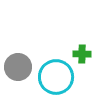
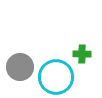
gray circle: moved 2 px right
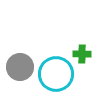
cyan circle: moved 3 px up
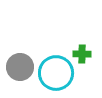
cyan circle: moved 1 px up
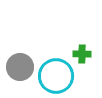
cyan circle: moved 3 px down
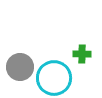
cyan circle: moved 2 px left, 2 px down
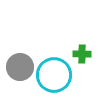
cyan circle: moved 3 px up
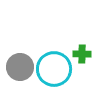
cyan circle: moved 6 px up
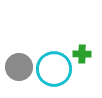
gray circle: moved 1 px left
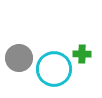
gray circle: moved 9 px up
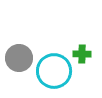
cyan circle: moved 2 px down
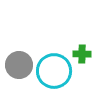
gray circle: moved 7 px down
